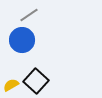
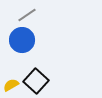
gray line: moved 2 px left
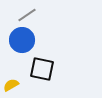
black square: moved 6 px right, 12 px up; rotated 30 degrees counterclockwise
